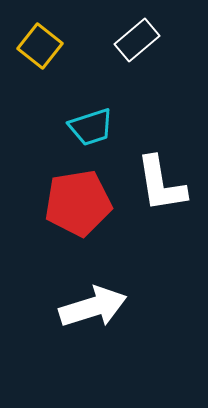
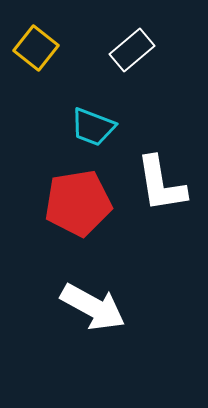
white rectangle: moved 5 px left, 10 px down
yellow square: moved 4 px left, 2 px down
cyan trapezoid: moved 2 px right; rotated 39 degrees clockwise
white arrow: rotated 46 degrees clockwise
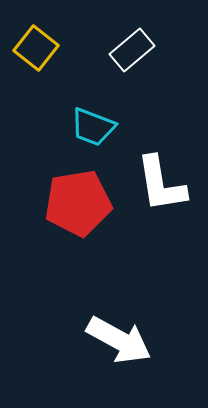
white arrow: moved 26 px right, 33 px down
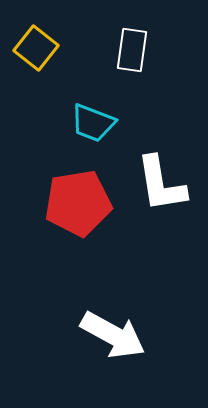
white rectangle: rotated 42 degrees counterclockwise
cyan trapezoid: moved 4 px up
white arrow: moved 6 px left, 5 px up
